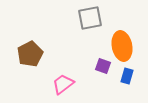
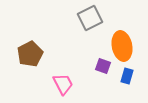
gray square: rotated 15 degrees counterclockwise
pink trapezoid: rotated 100 degrees clockwise
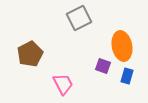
gray square: moved 11 px left
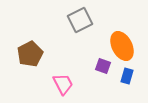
gray square: moved 1 px right, 2 px down
orange ellipse: rotated 16 degrees counterclockwise
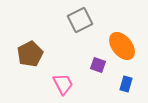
orange ellipse: rotated 12 degrees counterclockwise
purple square: moved 5 px left, 1 px up
blue rectangle: moved 1 px left, 8 px down
